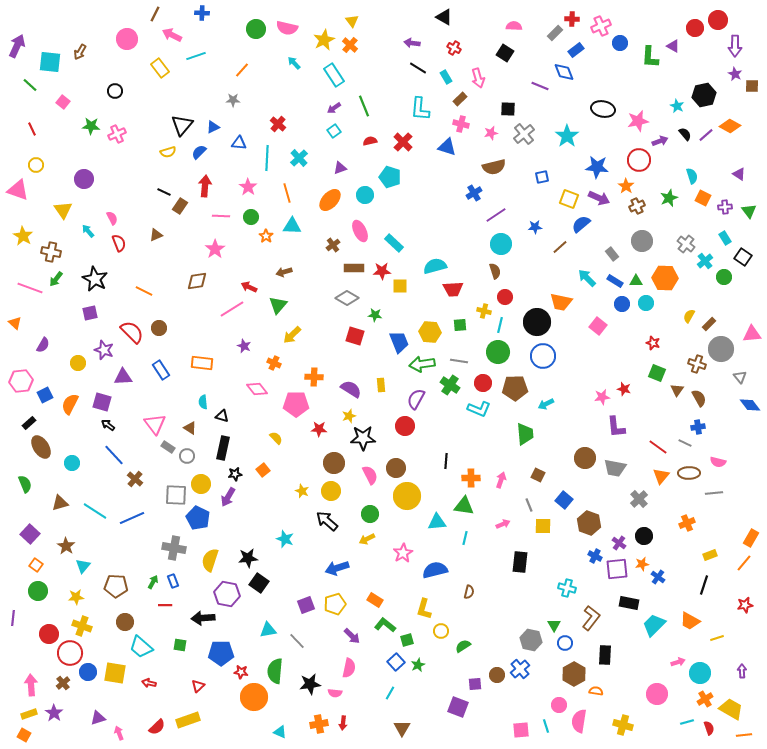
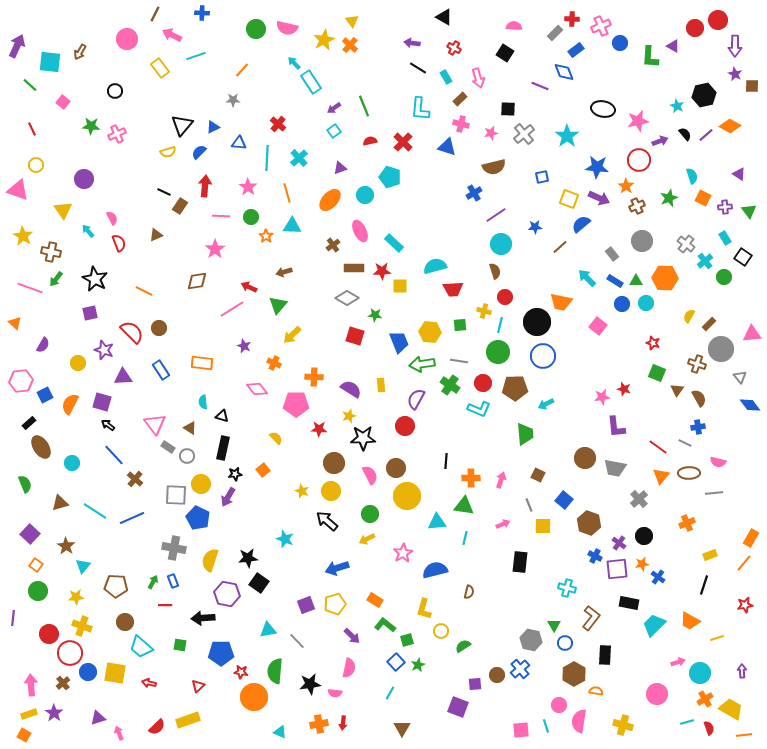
cyan rectangle at (334, 75): moved 23 px left, 7 px down
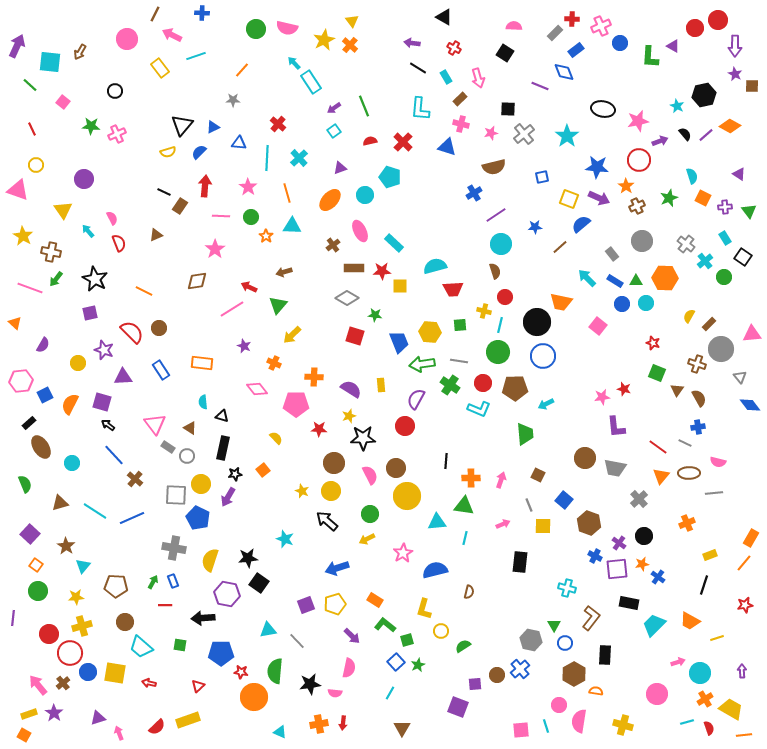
yellow cross at (82, 626): rotated 36 degrees counterclockwise
pink arrow at (31, 685): moved 7 px right; rotated 35 degrees counterclockwise
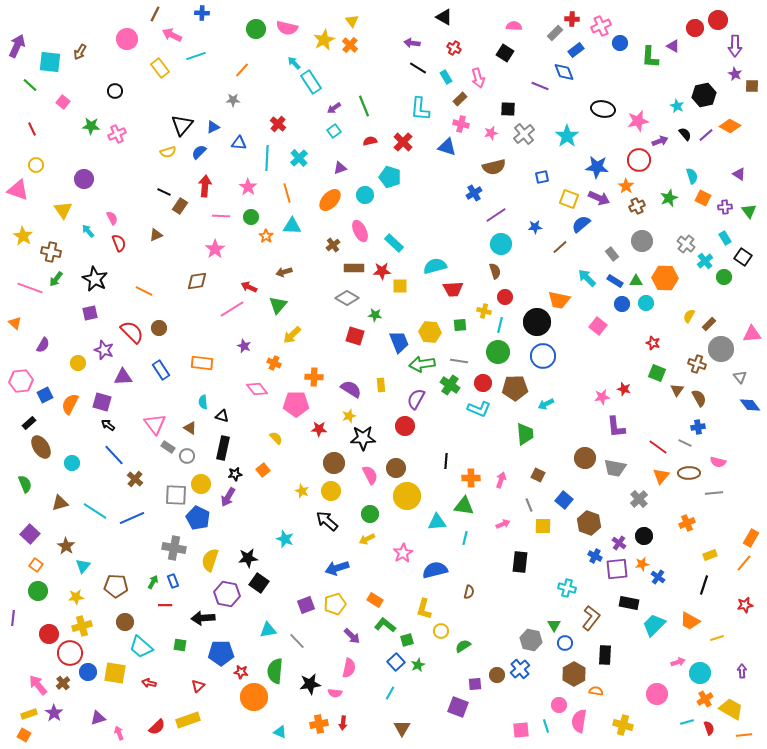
orange trapezoid at (561, 302): moved 2 px left, 2 px up
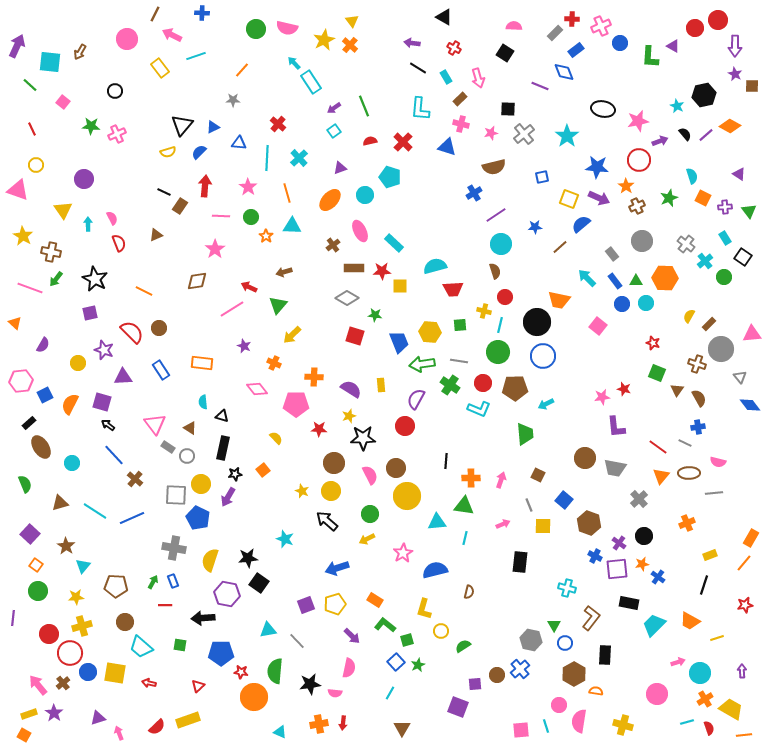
cyan arrow at (88, 231): moved 7 px up; rotated 40 degrees clockwise
blue rectangle at (615, 281): rotated 21 degrees clockwise
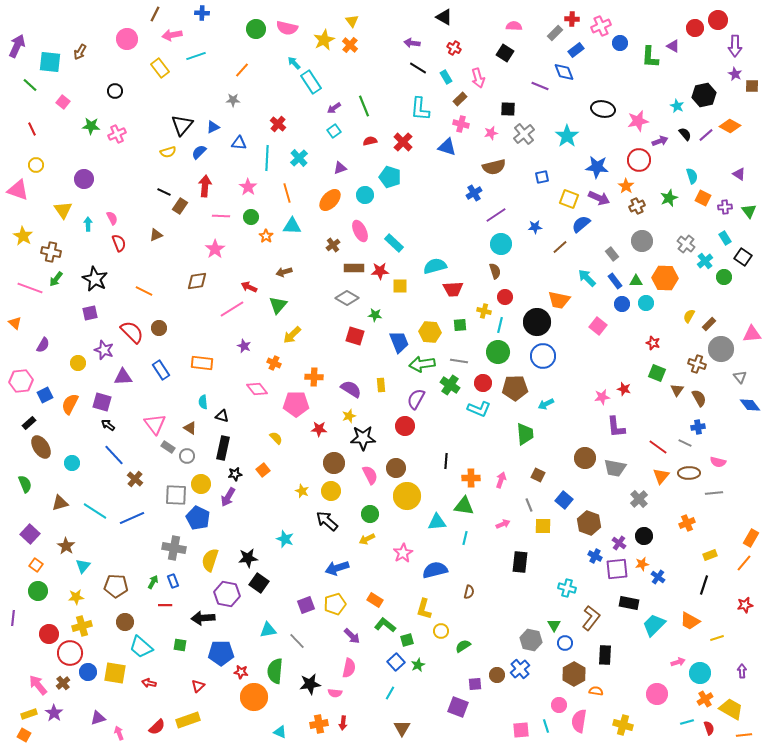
pink arrow at (172, 35): rotated 36 degrees counterclockwise
red star at (382, 271): moved 2 px left
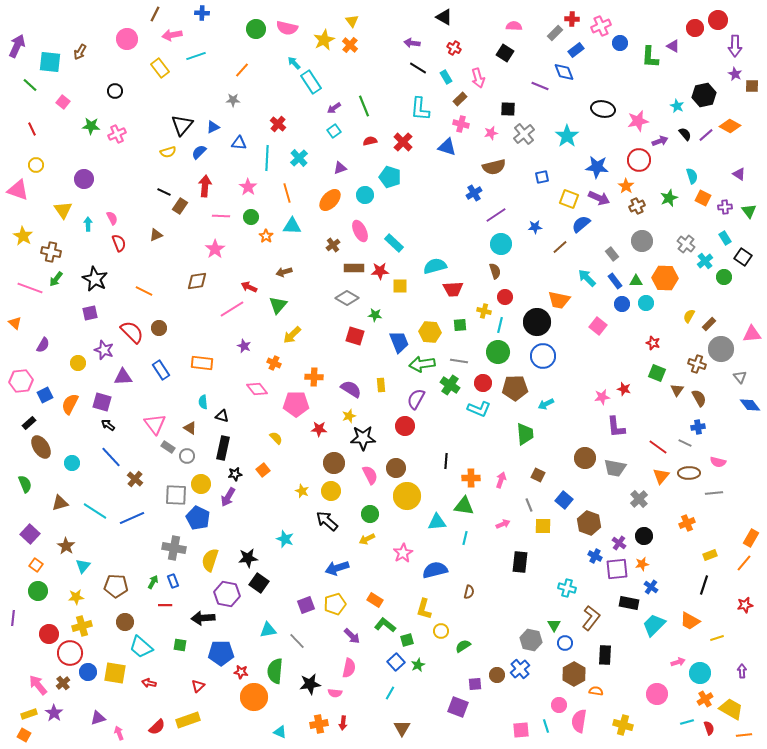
blue line at (114, 455): moved 3 px left, 2 px down
blue cross at (658, 577): moved 7 px left, 10 px down
